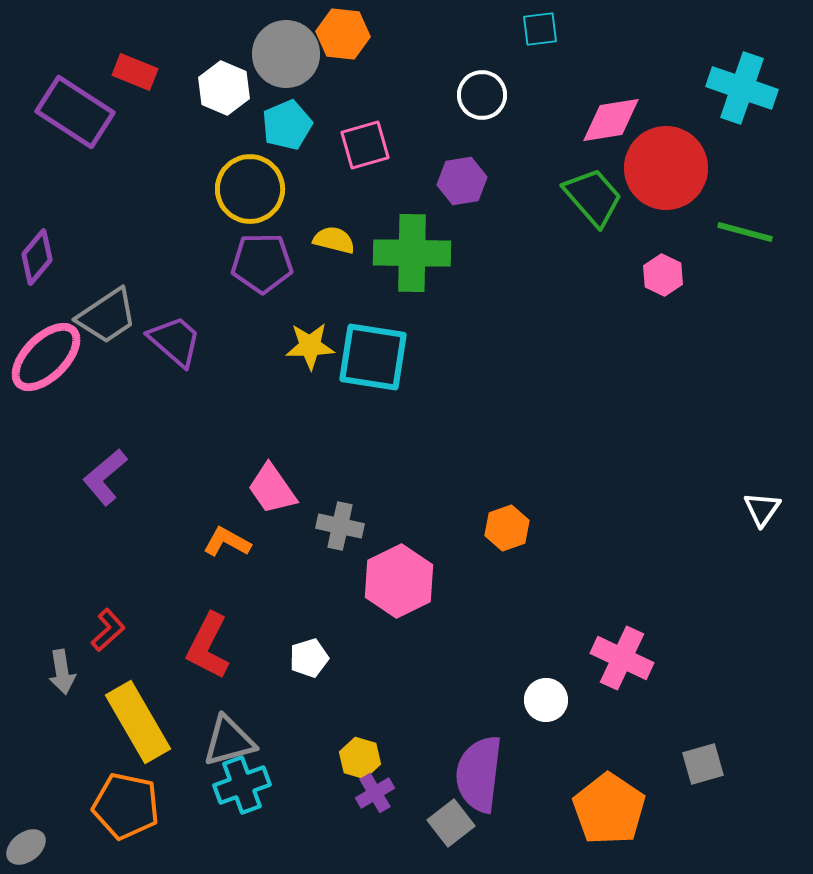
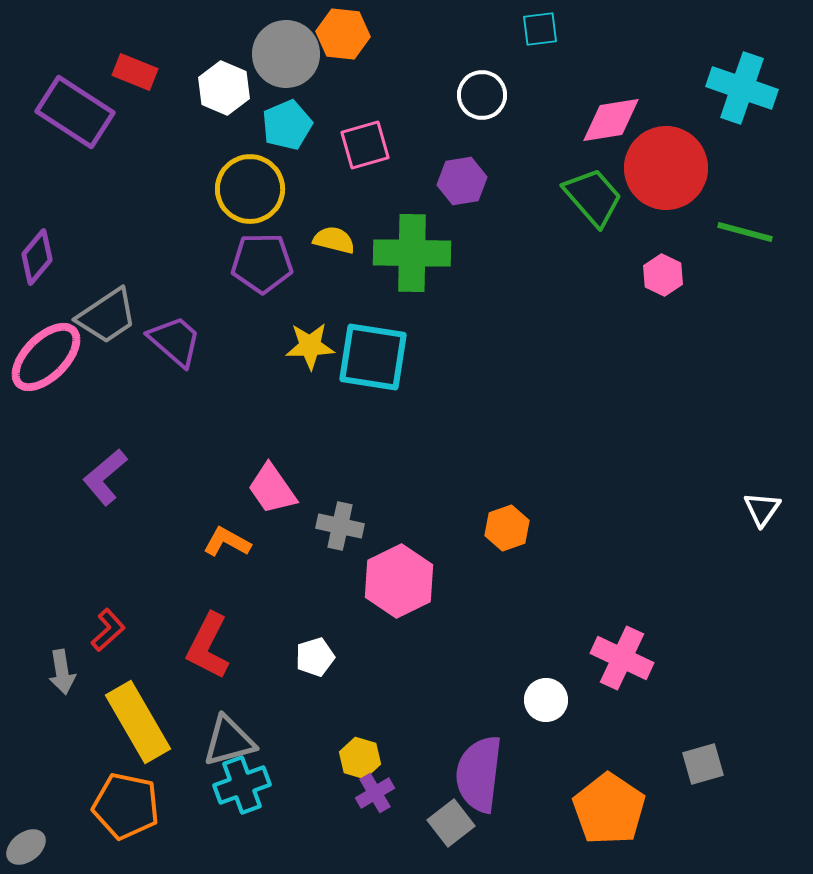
white pentagon at (309, 658): moved 6 px right, 1 px up
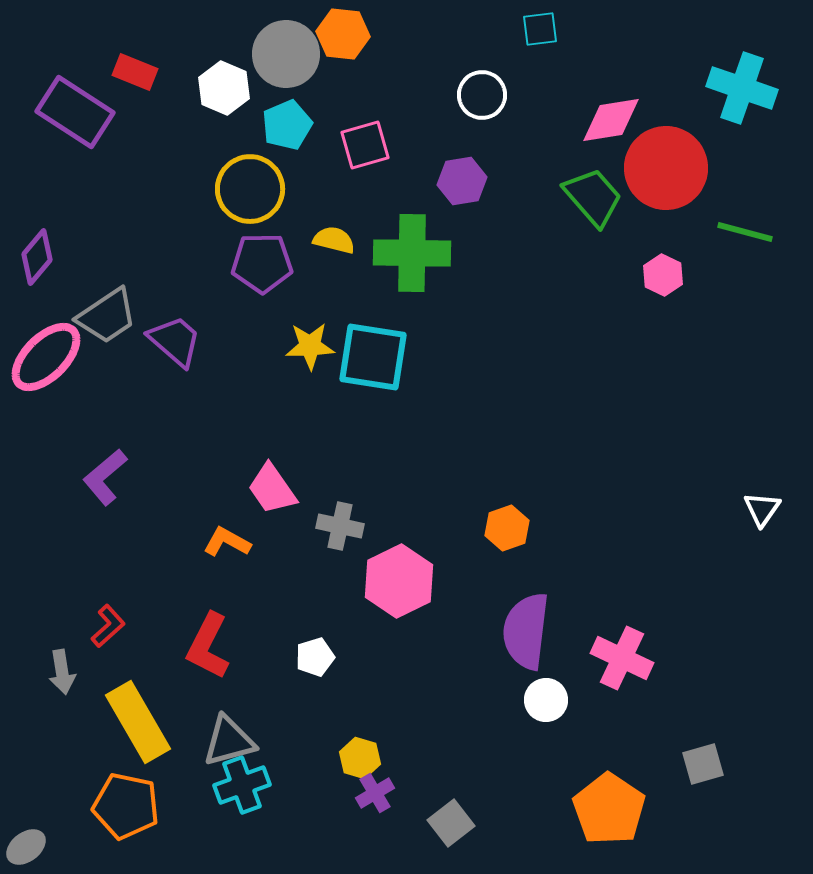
red L-shape at (108, 630): moved 4 px up
purple semicircle at (479, 774): moved 47 px right, 143 px up
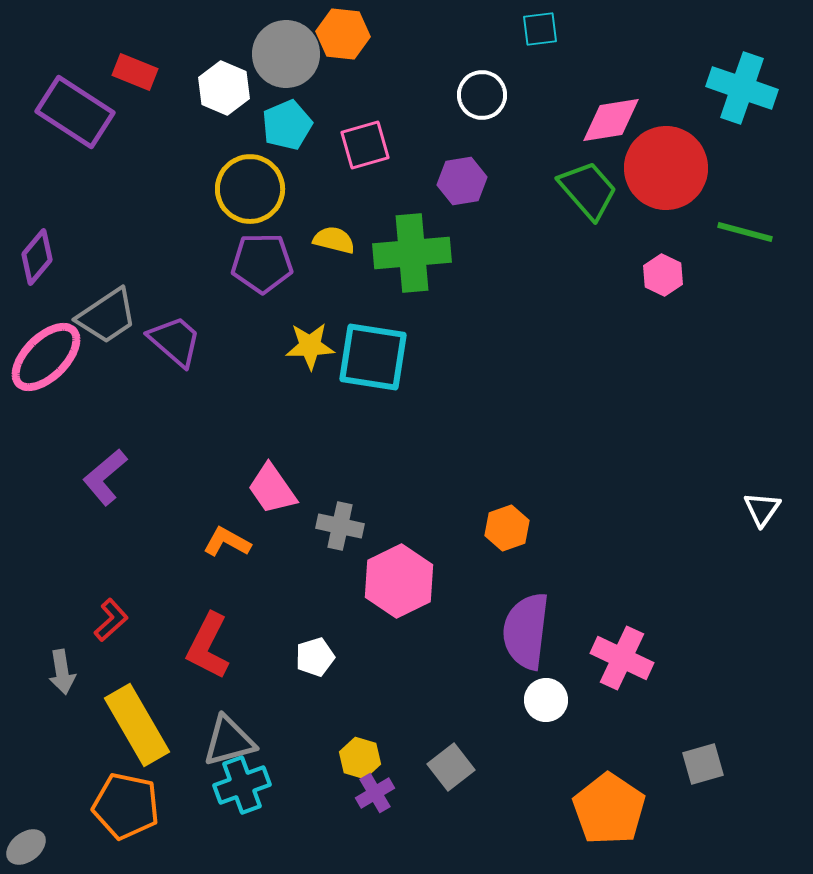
green trapezoid at (593, 197): moved 5 px left, 7 px up
green cross at (412, 253): rotated 6 degrees counterclockwise
red L-shape at (108, 626): moved 3 px right, 6 px up
yellow rectangle at (138, 722): moved 1 px left, 3 px down
gray square at (451, 823): moved 56 px up
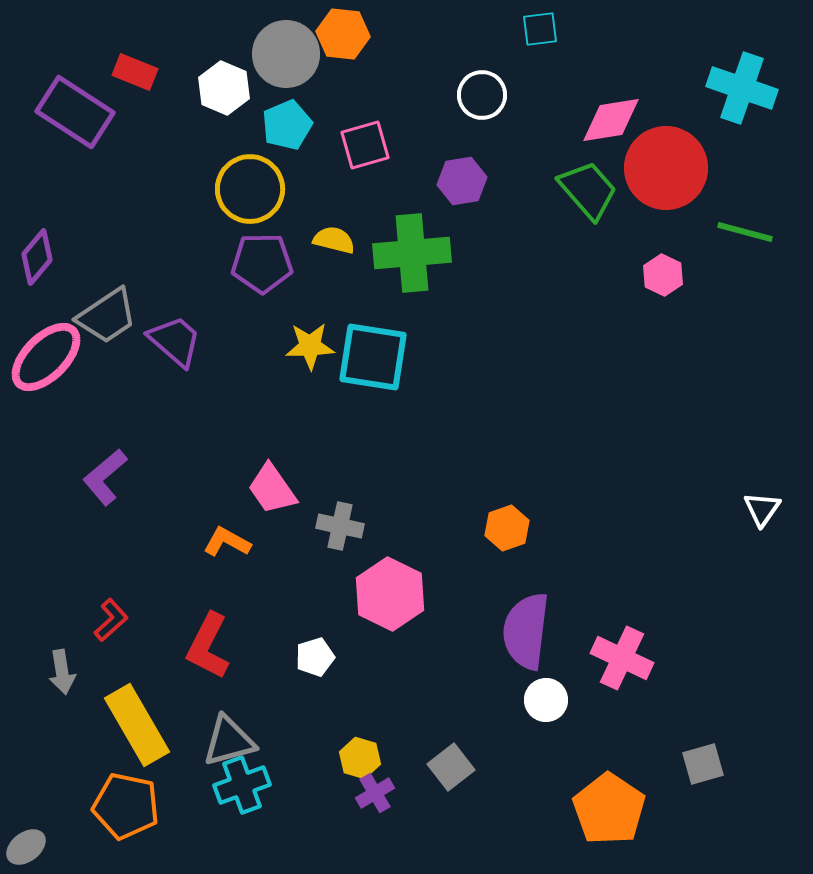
pink hexagon at (399, 581): moved 9 px left, 13 px down; rotated 8 degrees counterclockwise
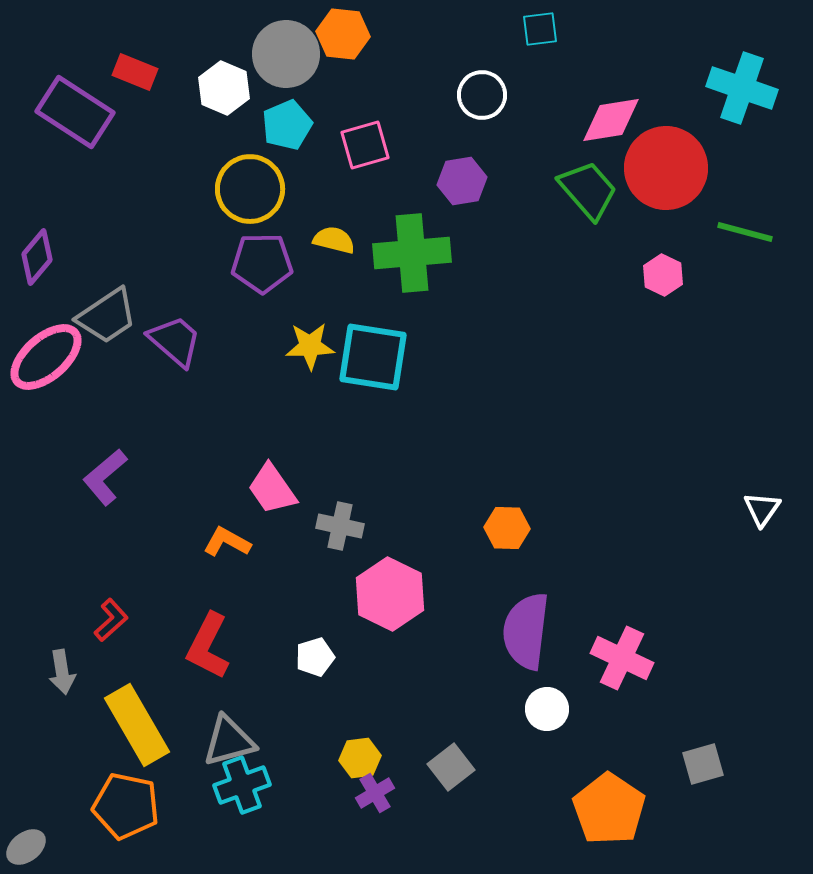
pink ellipse at (46, 357): rotated 4 degrees clockwise
orange hexagon at (507, 528): rotated 21 degrees clockwise
white circle at (546, 700): moved 1 px right, 9 px down
yellow hexagon at (360, 758): rotated 24 degrees counterclockwise
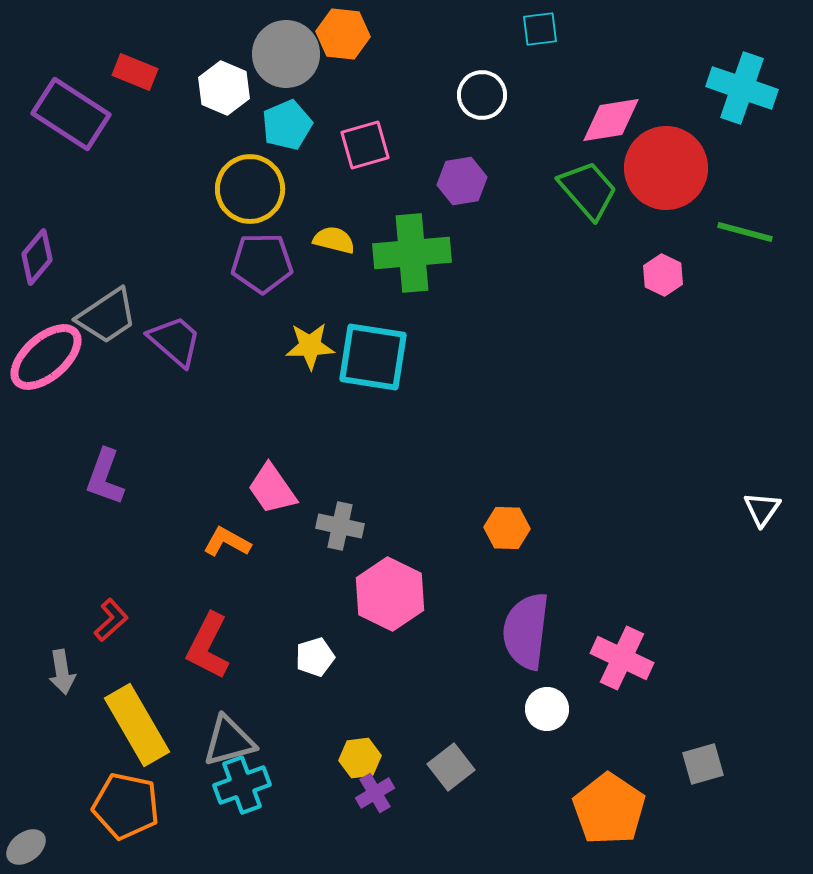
purple rectangle at (75, 112): moved 4 px left, 2 px down
purple L-shape at (105, 477): rotated 30 degrees counterclockwise
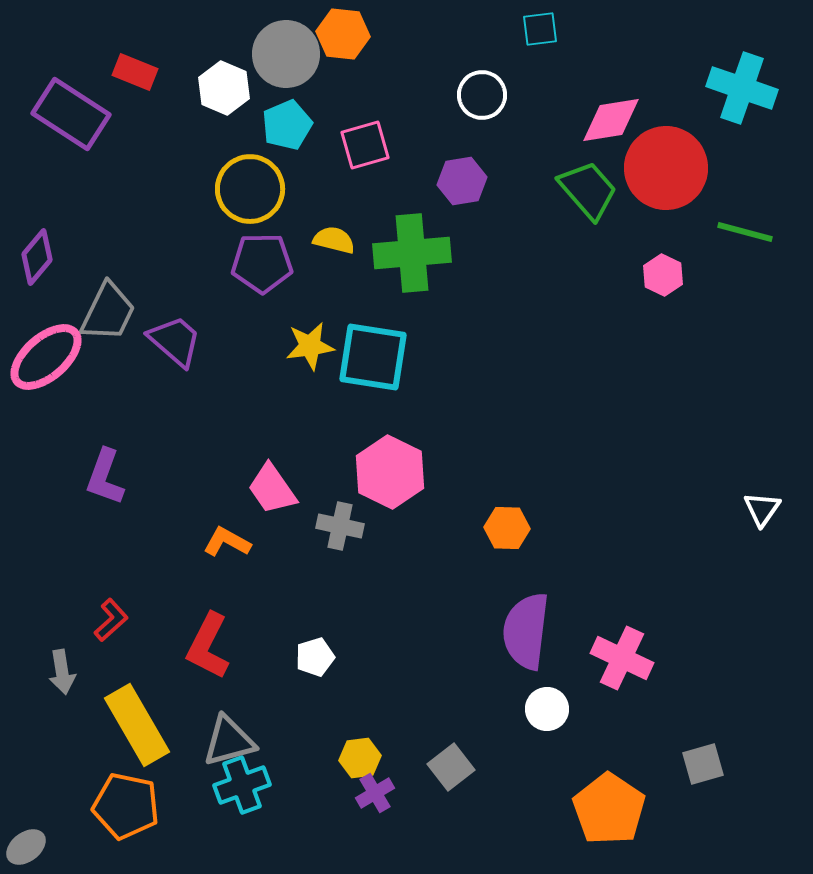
gray trapezoid at (107, 316): moved 1 px right, 4 px up; rotated 30 degrees counterclockwise
yellow star at (310, 346): rotated 6 degrees counterclockwise
pink hexagon at (390, 594): moved 122 px up
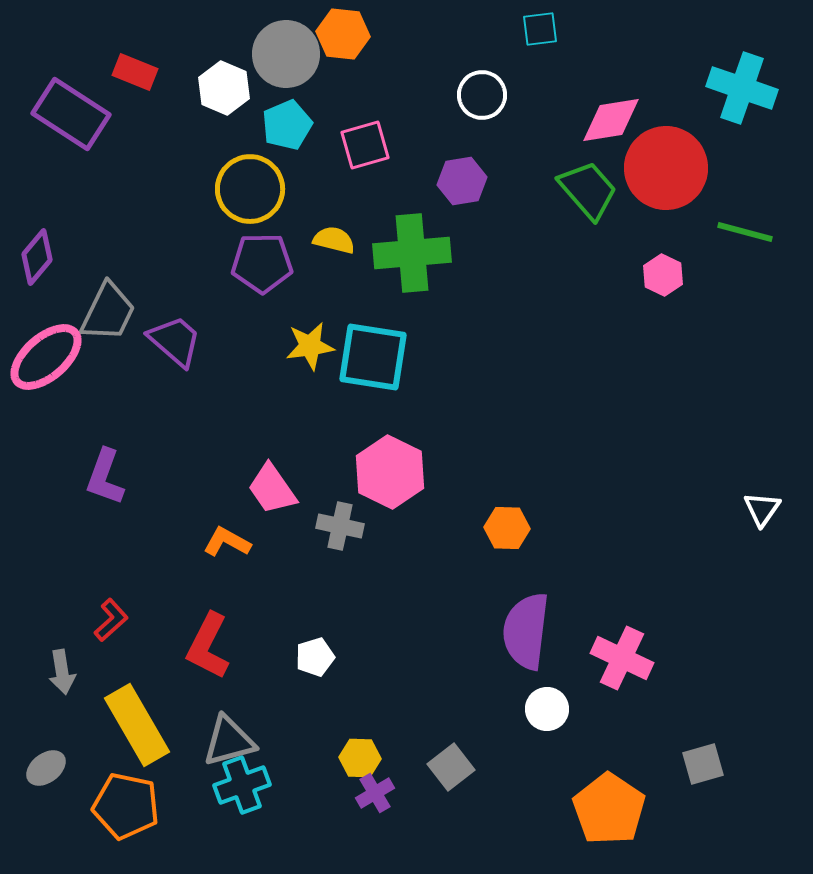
yellow hexagon at (360, 758): rotated 9 degrees clockwise
gray ellipse at (26, 847): moved 20 px right, 79 px up
